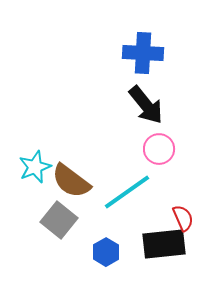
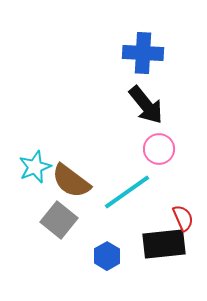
blue hexagon: moved 1 px right, 4 px down
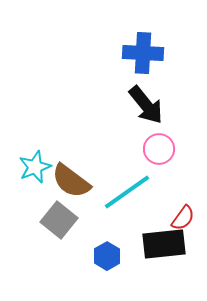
red semicircle: rotated 60 degrees clockwise
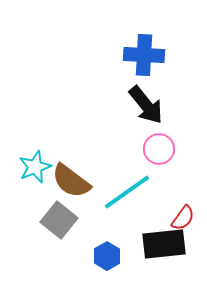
blue cross: moved 1 px right, 2 px down
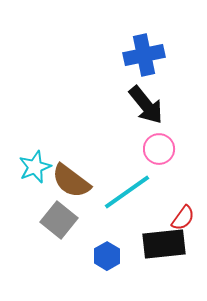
blue cross: rotated 15 degrees counterclockwise
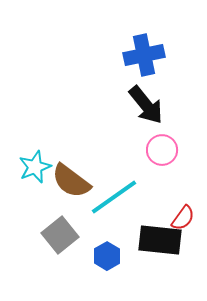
pink circle: moved 3 px right, 1 px down
cyan line: moved 13 px left, 5 px down
gray square: moved 1 px right, 15 px down; rotated 12 degrees clockwise
black rectangle: moved 4 px left, 4 px up; rotated 12 degrees clockwise
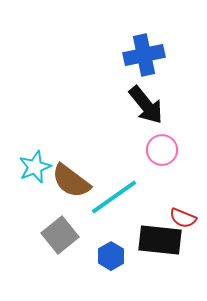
red semicircle: rotated 76 degrees clockwise
blue hexagon: moved 4 px right
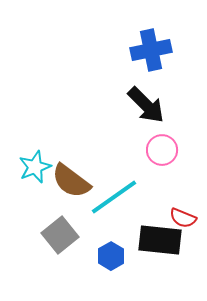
blue cross: moved 7 px right, 5 px up
black arrow: rotated 6 degrees counterclockwise
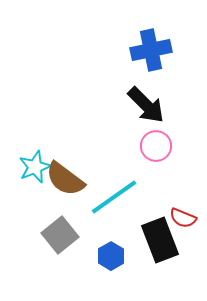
pink circle: moved 6 px left, 4 px up
brown semicircle: moved 6 px left, 2 px up
black rectangle: rotated 63 degrees clockwise
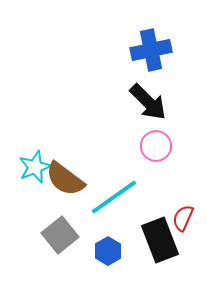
black arrow: moved 2 px right, 3 px up
red semicircle: rotated 92 degrees clockwise
blue hexagon: moved 3 px left, 5 px up
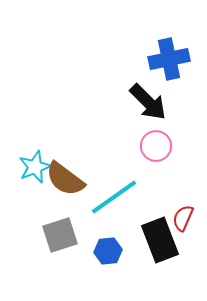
blue cross: moved 18 px right, 9 px down
gray square: rotated 21 degrees clockwise
blue hexagon: rotated 24 degrees clockwise
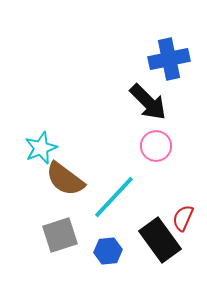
cyan star: moved 6 px right, 19 px up
cyan line: rotated 12 degrees counterclockwise
black rectangle: rotated 15 degrees counterclockwise
